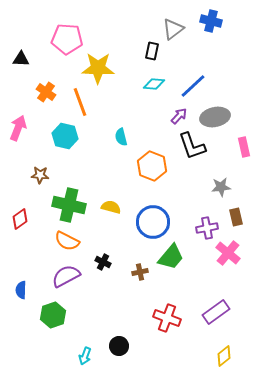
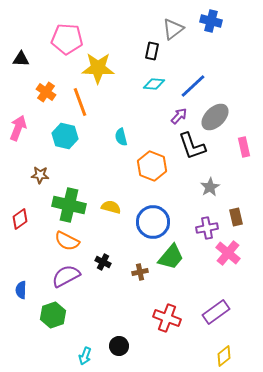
gray ellipse: rotated 32 degrees counterclockwise
gray star: moved 11 px left; rotated 24 degrees counterclockwise
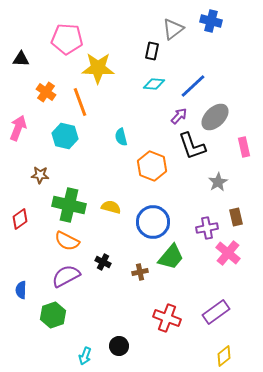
gray star: moved 8 px right, 5 px up
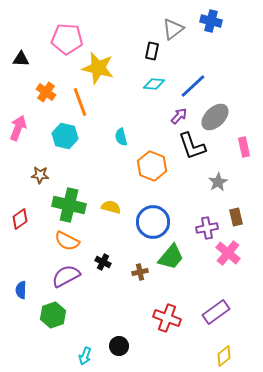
yellow star: rotated 12 degrees clockwise
